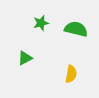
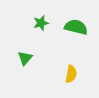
green semicircle: moved 2 px up
green triangle: rotated 21 degrees counterclockwise
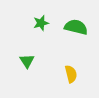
green triangle: moved 2 px right, 3 px down; rotated 14 degrees counterclockwise
yellow semicircle: rotated 24 degrees counterclockwise
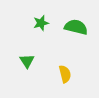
yellow semicircle: moved 6 px left
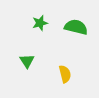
green star: moved 1 px left
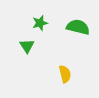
green semicircle: moved 2 px right
green triangle: moved 15 px up
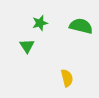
green semicircle: moved 3 px right, 1 px up
yellow semicircle: moved 2 px right, 4 px down
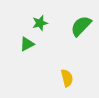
green semicircle: rotated 60 degrees counterclockwise
green triangle: moved 2 px up; rotated 35 degrees clockwise
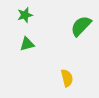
green star: moved 15 px left, 8 px up
green triangle: rotated 14 degrees clockwise
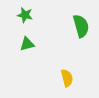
green star: rotated 28 degrees clockwise
green semicircle: rotated 120 degrees clockwise
